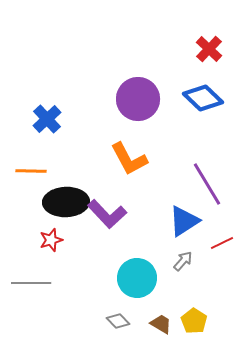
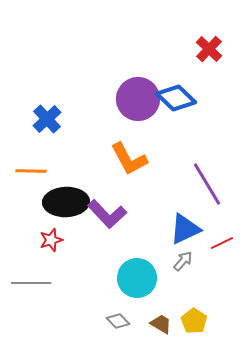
blue diamond: moved 27 px left
blue triangle: moved 1 px right, 8 px down; rotated 8 degrees clockwise
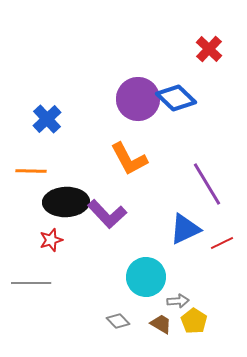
gray arrow: moved 5 px left, 40 px down; rotated 45 degrees clockwise
cyan circle: moved 9 px right, 1 px up
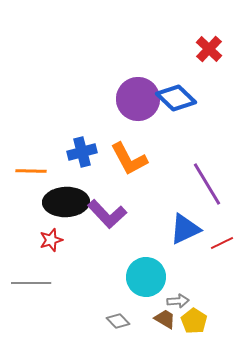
blue cross: moved 35 px right, 33 px down; rotated 28 degrees clockwise
brown trapezoid: moved 4 px right, 5 px up
